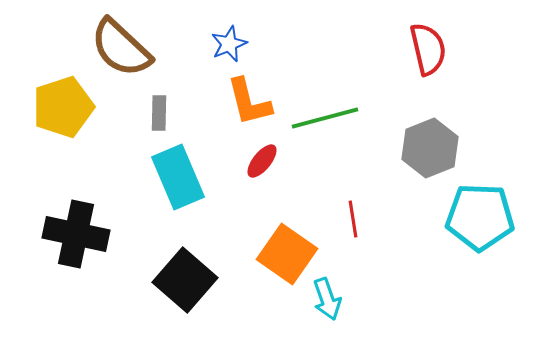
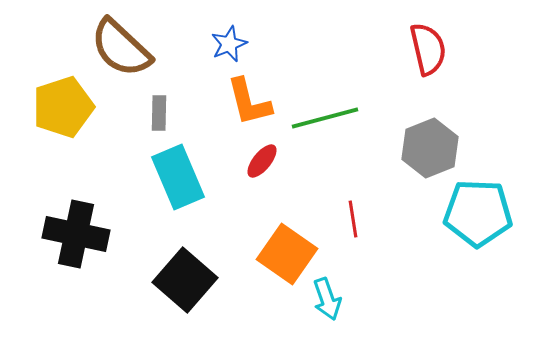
cyan pentagon: moved 2 px left, 4 px up
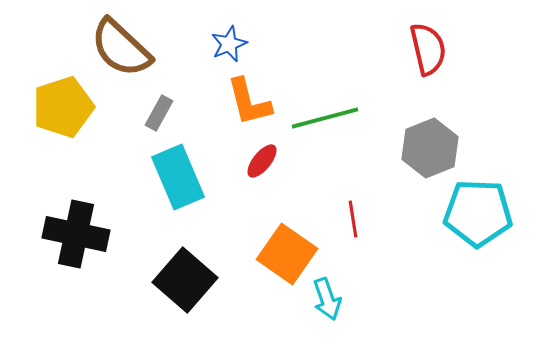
gray rectangle: rotated 28 degrees clockwise
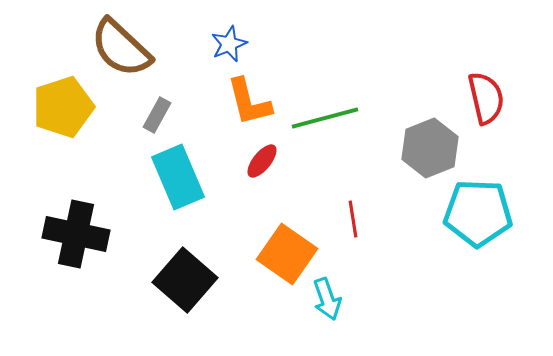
red semicircle: moved 58 px right, 49 px down
gray rectangle: moved 2 px left, 2 px down
